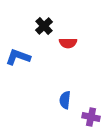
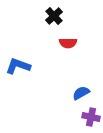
black cross: moved 10 px right, 10 px up
blue L-shape: moved 9 px down
blue semicircle: moved 16 px right, 7 px up; rotated 54 degrees clockwise
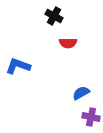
black cross: rotated 18 degrees counterclockwise
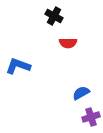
purple cross: rotated 30 degrees counterclockwise
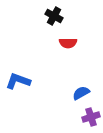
blue L-shape: moved 15 px down
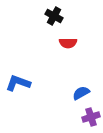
blue L-shape: moved 2 px down
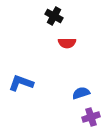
red semicircle: moved 1 px left
blue L-shape: moved 3 px right
blue semicircle: rotated 12 degrees clockwise
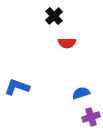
black cross: rotated 18 degrees clockwise
blue L-shape: moved 4 px left, 4 px down
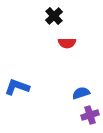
purple cross: moved 1 px left, 2 px up
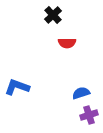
black cross: moved 1 px left, 1 px up
purple cross: moved 1 px left
